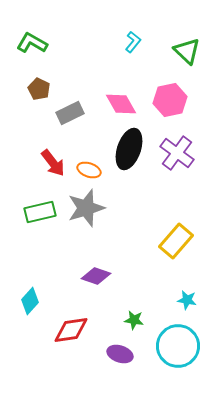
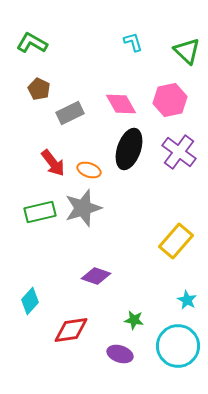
cyan L-shape: rotated 55 degrees counterclockwise
purple cross: moved 2 px right, 1 px up
gray star: moved 3 px left
cyan star: rotated 18 degrees clockwise
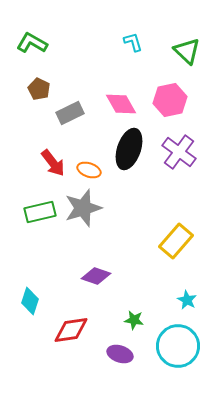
cyan diamond: rotated 24 degrees counterclockwise
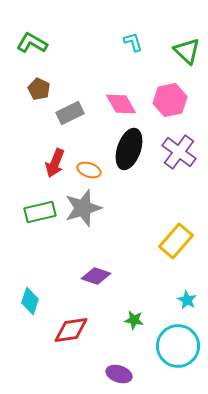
red arrow: moved 2 px right; rotated 60 degrees clockwise
purple ellipse: moved 1 px left, 20 px down
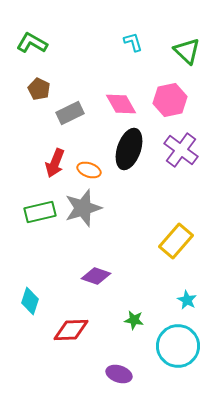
purple cross: moved 2 px right, 2 px up
red diamond: rotated 6 degrees clockwise
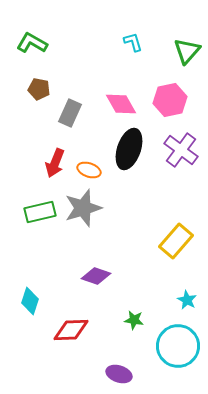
green triangle: rotated 28 degrees clockwise
brown pentagon: rotated 15 degrees counterclockwise
gray rectangle: rotated 40 degrees counterclockwise
